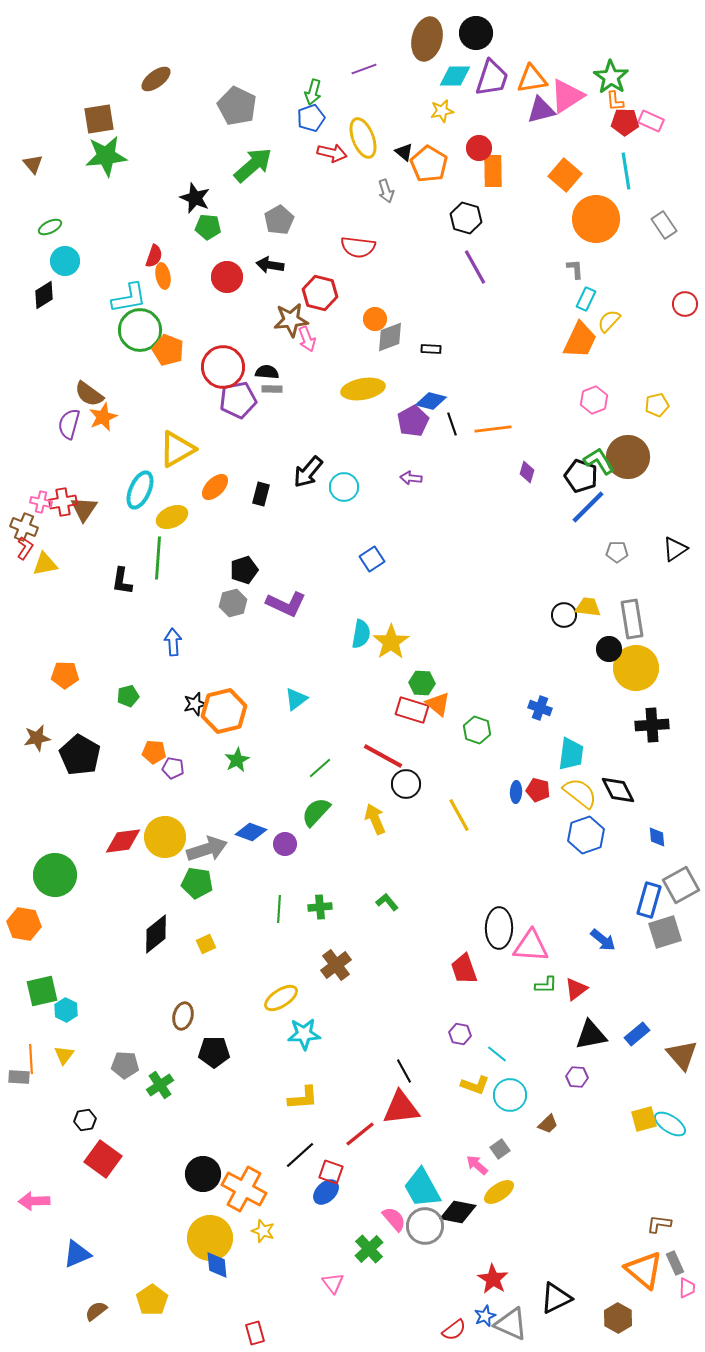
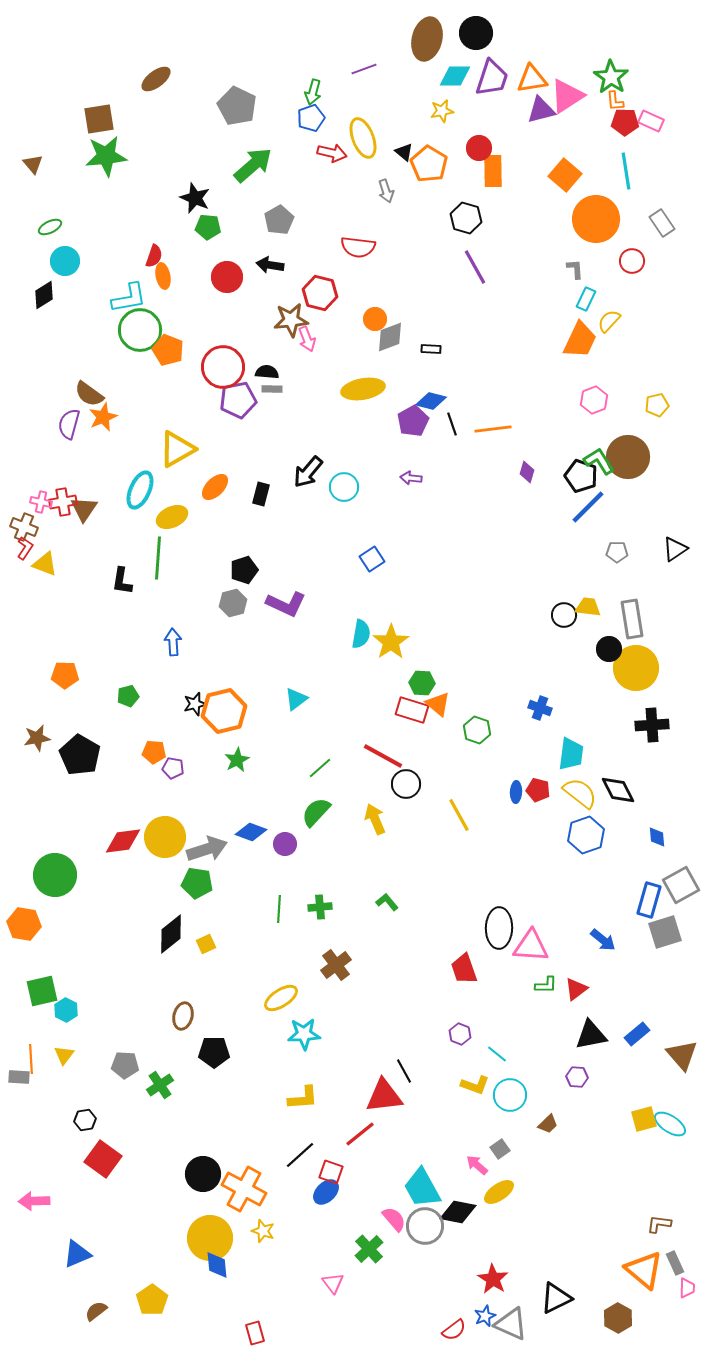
gray rectangle at (664, 225): moved 2 px left, 2 px up
red circle at (685, 304): moved 53 px left, 43 px up
yellow triangle at (45, 564): rotated 32 degrees clockwise
black diamond at (156, 934): moved 15 px right
purple hexagon at (460, 1034): rotated 10 degrees clockwise
red triangle at (401, 1108): moved 17 px left, 12 px up
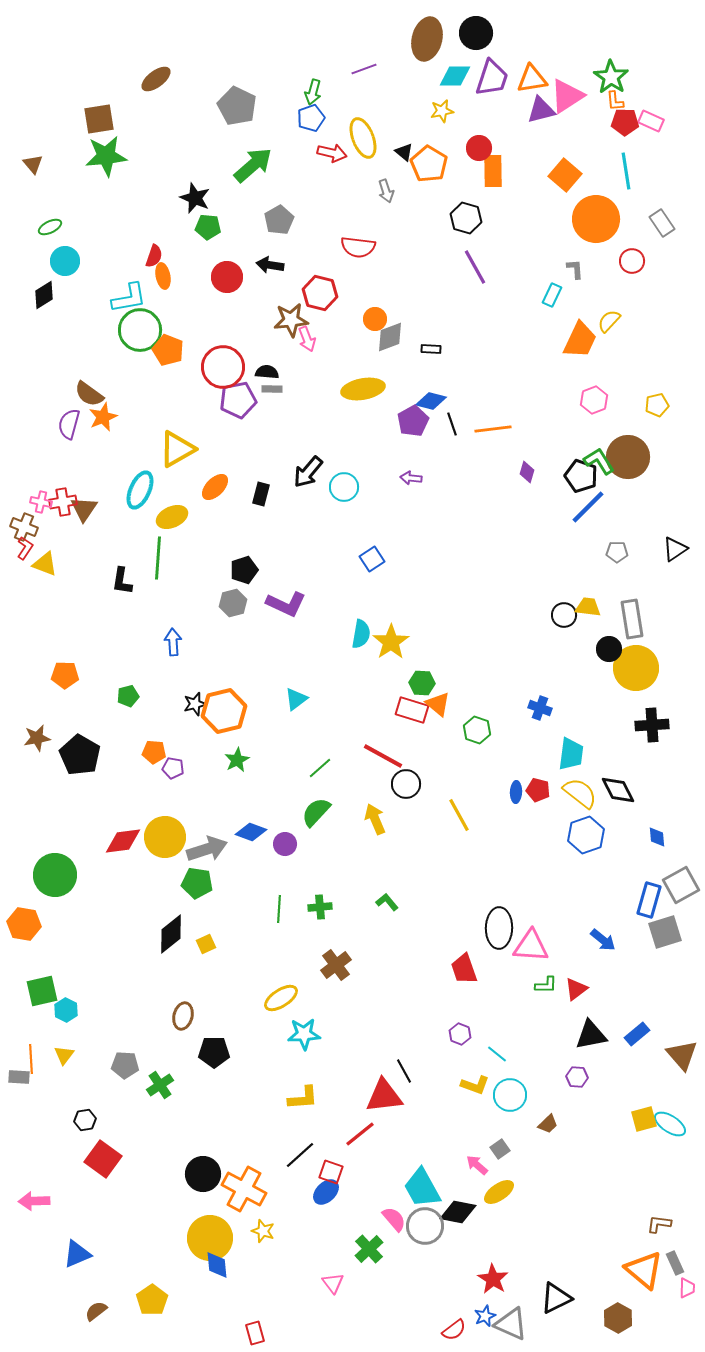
cyan rectangle at (586, 299): moved 34 px left, 4 px up
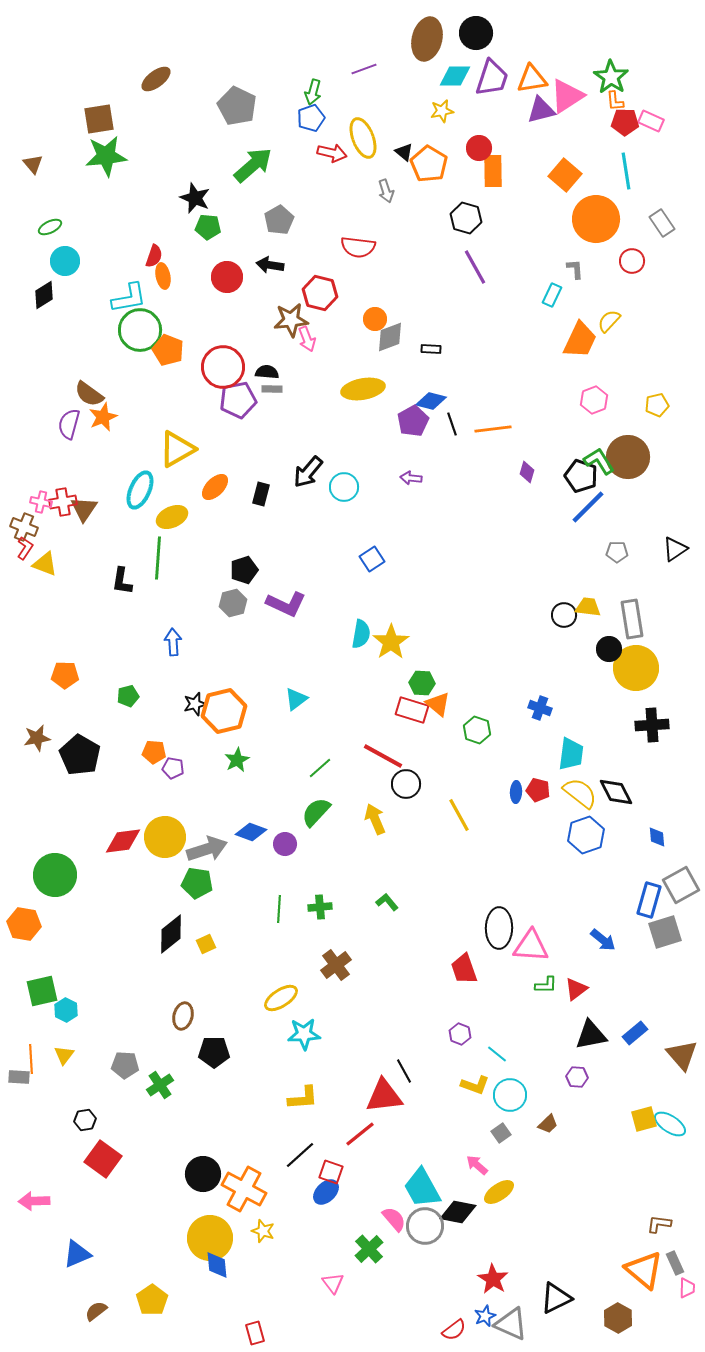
black diamond at (618, 790): moved 2 px left, 2 px down
blue rectangle at (637, 1034): moved 2 px left, 1 px up
gray square at (500, 1149): moved 1 px right, 16 px up
